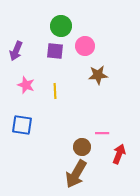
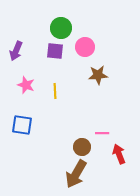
green circle: moved 2 px down
pink circle: moved 1 px down
red arrow: rotated 42 degrees counterclockwise
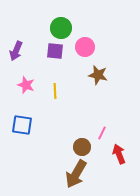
brown star: rotated 18 degrees clockwise
pink line: rotated 64 degrees counterclockwise
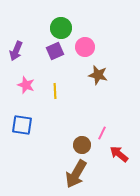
purple square: rotated 30 degrees counterclockwise
brown circle: moved 2 px up
red arrow: rotated 30 degrees counterclockwise
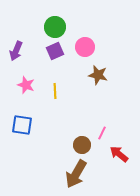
green circle: moved 6 px left, 1 px up
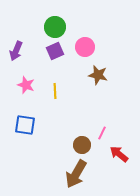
blue square: moved 3 px right
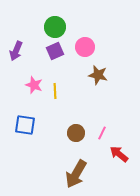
pink star: moved 8 px right
brown circle: moved 6 px left, 12 px up
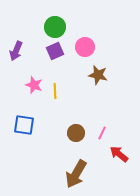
blue square: moved 1 px left
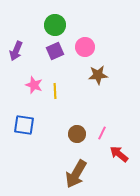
green circle: moved 2 px up
brown star: rotated 18 degrees counterclockwise
brown circle: moved 1 px right, 1 px down
